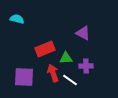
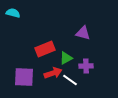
cyan semicircle: moved 4 px left, 6 px up
purple triangle: rotated 14 degrees counterclockwise
green triangle: rotated 24 degrees counterclockwise
red arrow: rotated 90 degrees clockwise
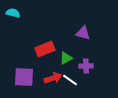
red arrow: moved 5 px down
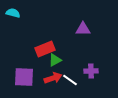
purple triangle: moved 4 px up; rotated 14 degrees counterclockwise
green triangle: moved 11 px left, 2 px down
purple cross: moved 5 px right, 5 px down
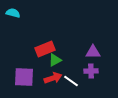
purple triangle: moved 10 px right, 23 px down
white line: moved 1 px right, 1 px down
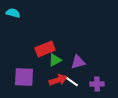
purple triangle: moved 15 px left, 10 px down; rotated 14 degrees counterclockwise
purple cross: moved 6 px right, 13 px down
red arrow: moved 5 px right, 2 px down
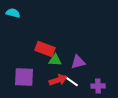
red rectangle: rotated 42 degrees clockwise
green triangle: rotated 32 degrees clockwise
purple cross: moved 1 px right, 2 px down
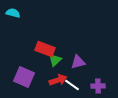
green triangle: rotated 48 degrees counterclockwise
purple square: rotated 20 degrees clockwise
white line: moved 1 px right, 4 px down
